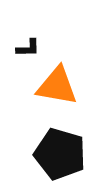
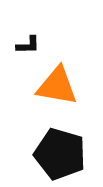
black L-shape: moved 3 px up
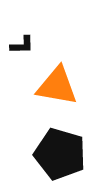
black L-shape: moved 6 px left
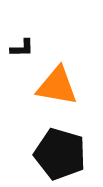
black L-shape: moved 3 px down
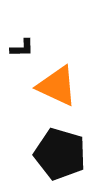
orange triangle: rotated 15 degrees clockwise
